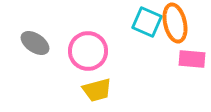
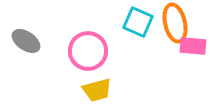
cyan square: moved 9 px left
gray ellipse: moved 9 px left, 2 px up
pink rectangle: moved 1 px right, 13 px up
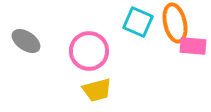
pink circle: moved 1 px right
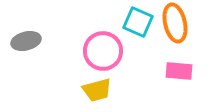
gray ellipse: rotated 48 degrees counterclockwise
pink rectangle: moved 14 px left, 25 px down
pink circle: moved 14 px right
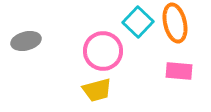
cyan square: rotated 20 degrees clockwise
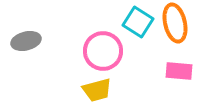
cyan square: rotated 12 degrees counterclockwise
